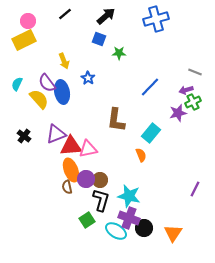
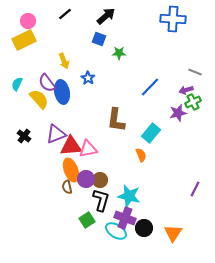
blue cross: moved 17 px right; rotated 20 degrees clockwise
purple cross: moved 4 px left
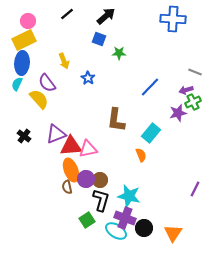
black line: moved 2 px right
blue ellipse: moved 40 px left, 29 px up; rotated 15 degrees clockwise
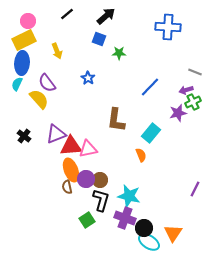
blue cross: moved 5 px left, 8 px down
yellow arrow: moved 7 px left, 10 px up
cyan ellipse: moved 33 px right, 11 px down
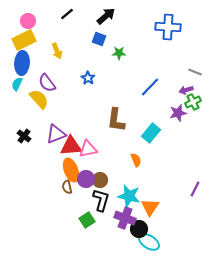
orange semicircle: moved 5 px left, 5 px down
black circle: moved 5 px left, 1 px down
orange triangle: moved 23 px left, 26 px up
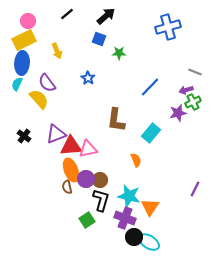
blue cross: rotated 20 degrees counterclockwise
black circle: moved 5 px left, 8 px down
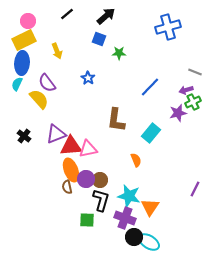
green square: rotated 35 degrees clockwise
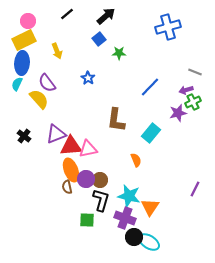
blue square: rotated 32 degrees clockwise
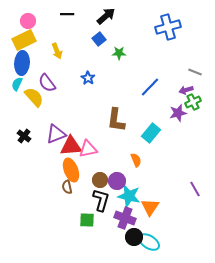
black line: rotated 40 degrees clockwise
yellow semicircle: moved 5 px left, 2 px up
purple circle: moved 31 px right, 2 px down
purple line: rotated 56 degrees counterclockwise
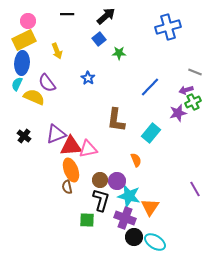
yellow semicircle: rotated 25 degrees counterclockwise
cyan ellipse: moved 6 px right
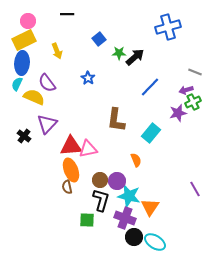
black arrow: moved 29 px right, 41 px down
purple triangle: moved 9 px left, 10 px up; rotated 25 degrees counterclockwise
